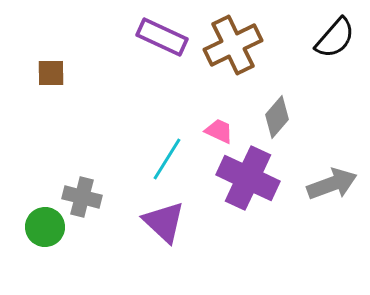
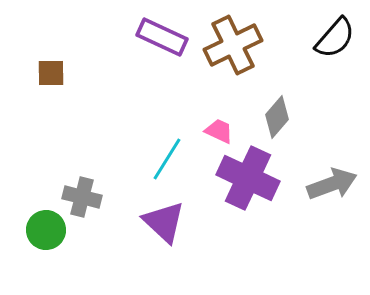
green circle: moved 1 px right, 3 px down
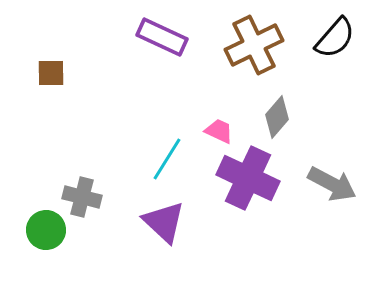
brown cross: moved 21 px right
gray arrow: rotated 48 degrees clockwise
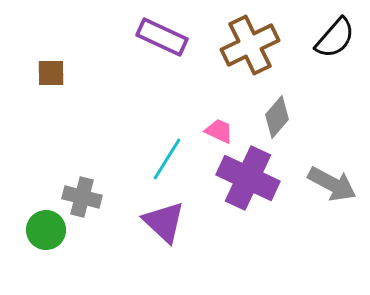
brown cross: moved 4 px left
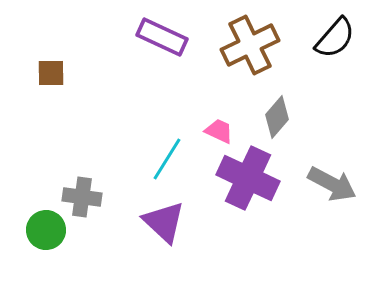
gray cross: rotated 6 degrees counterclockwise
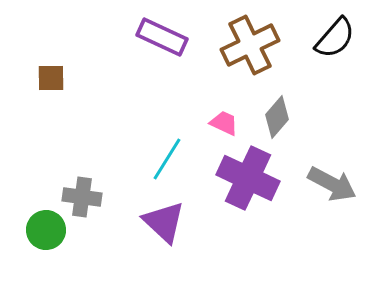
brown square: moved 5 px down
pink trapezoid: moved 5 px right, 8 px up
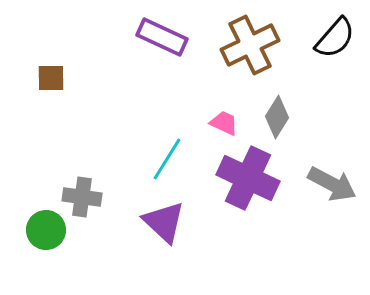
gray diamond: rotated 9 degrees counterclockwise
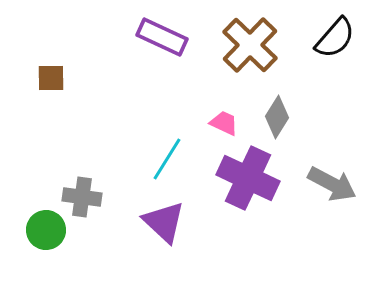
brown cross: rotated 20 degrees counterclockwise
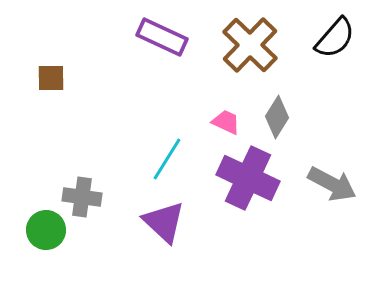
pink trapezoid: moved 2 px right, 1 px up
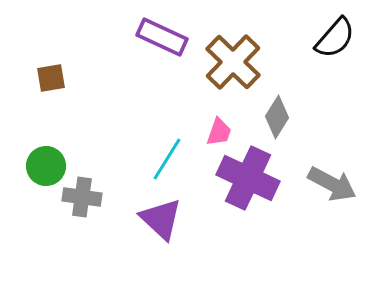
brown cross: moved 17 px left, 17 px down
brown square: rotated 8 degrees counterclockwise
pink trapezoid: moved 7 px left, 10 px down; rotated 84 degrees clockwise
purple triangle: moved 3 px left, 3 px up
green circle: moved 64 px up
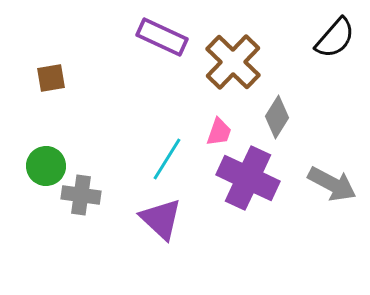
gray cross: moved 1 px left, 2 px up
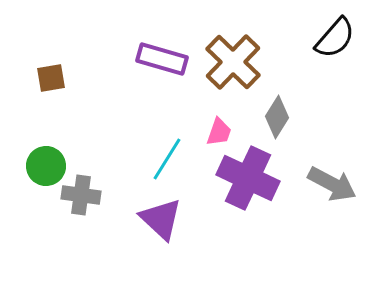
purple rectangle: moved 22 px down; rotated 9 degrees counterclockwise
